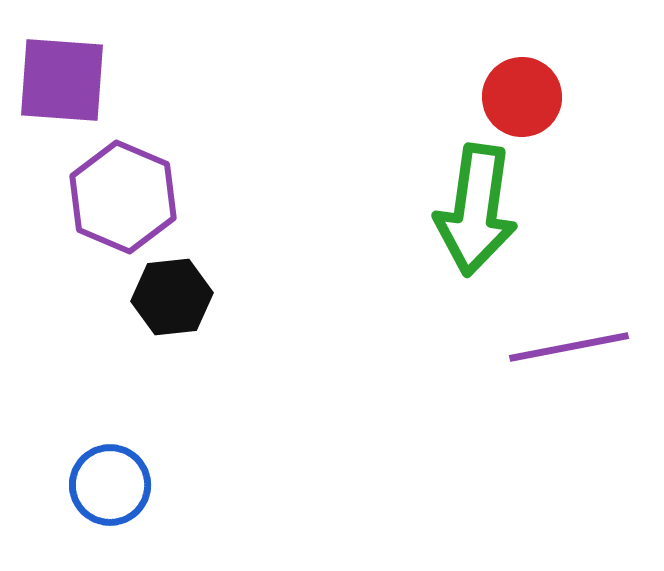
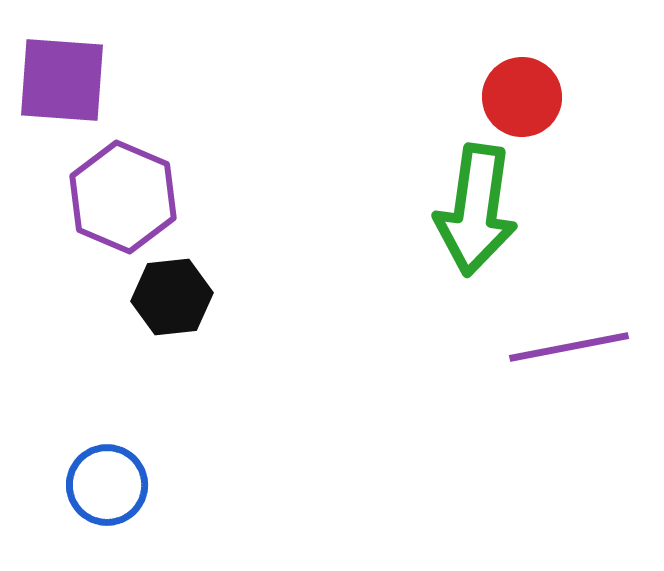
blue circle: moved 3 px left
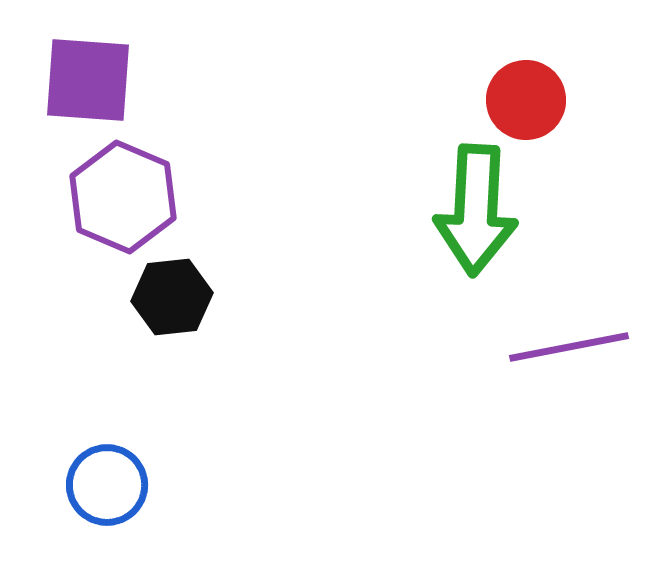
purple square: moved 26 px right
red circle: moved 4 px right, 3 px down
green arrow: rotated 5 degrees counterclockwise
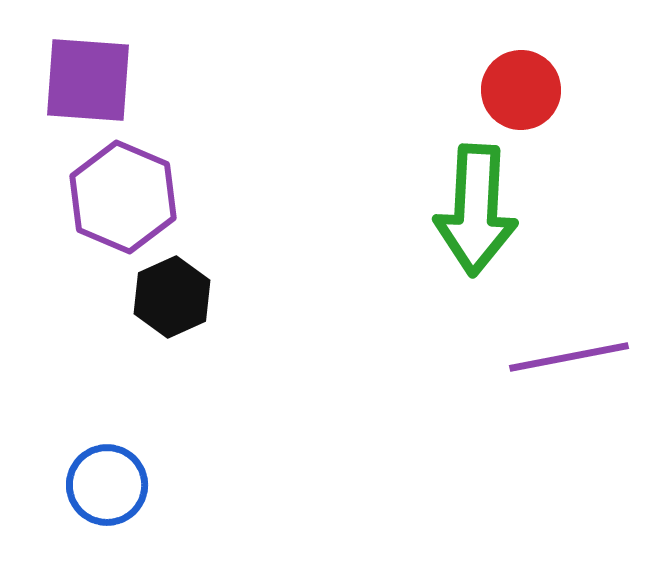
red circle: moved 5 px left, 10 px up
black hexagon: rotated 18 degrees counterclockwise
purple line: moved 10 px down
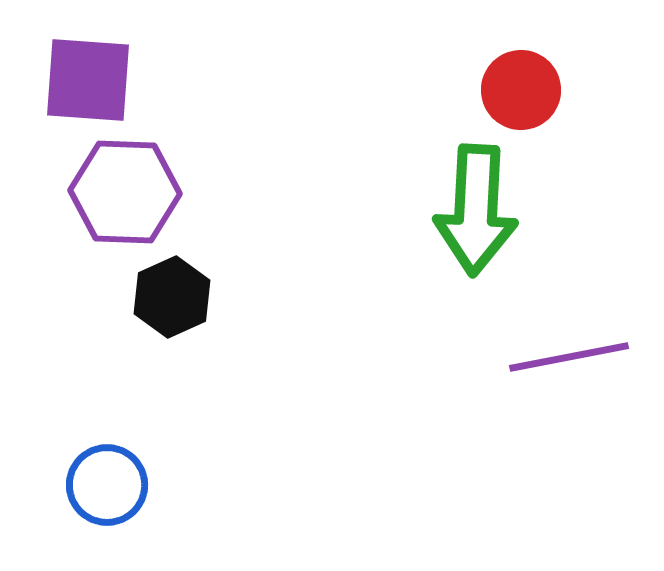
purple hexagon: moved 2 px right, 5 px up; rotated 21 degrees counterclockwise
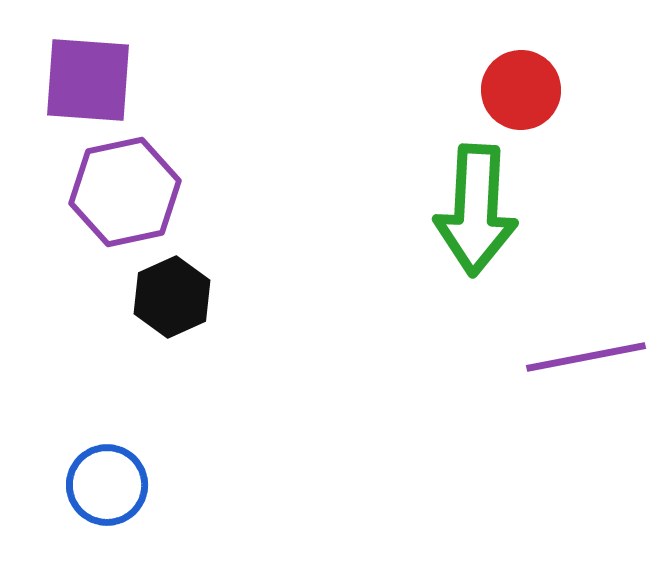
purple hexagon: rotated 14 degrees counterclockwise
purple line: moved 17 px right
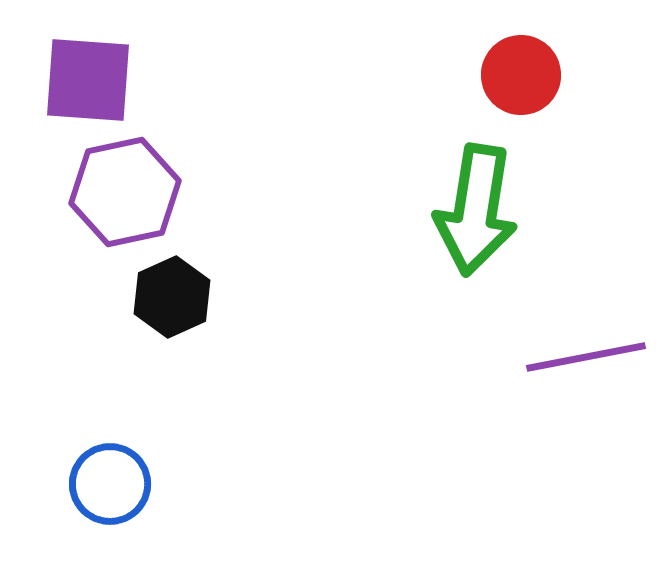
red circle: moved 15 px up
green arrow: rotated 6 degrees clockwise
blue circle: moved 3 px right, 1 px up
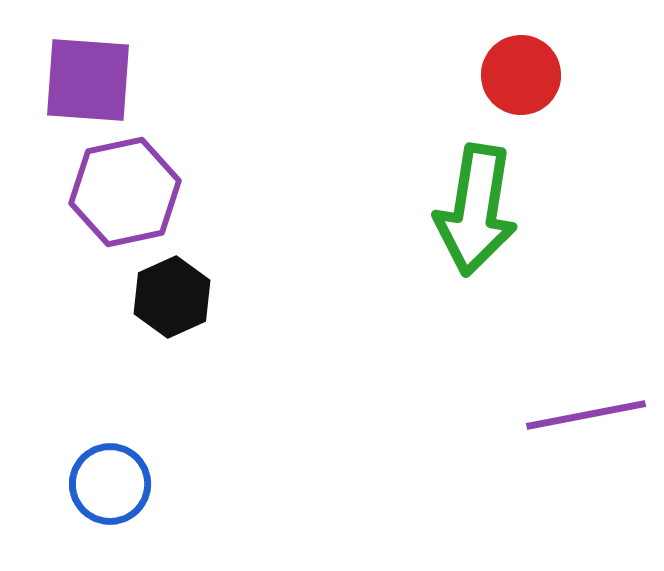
purple line: moved 58 px down
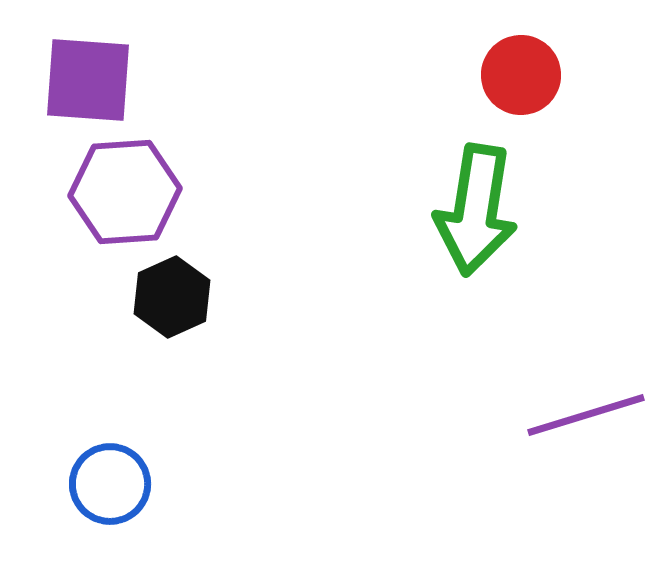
purple hexagon: rotated 8 degrees clockwise
purple line: rotated 6 degrees counterclockwise
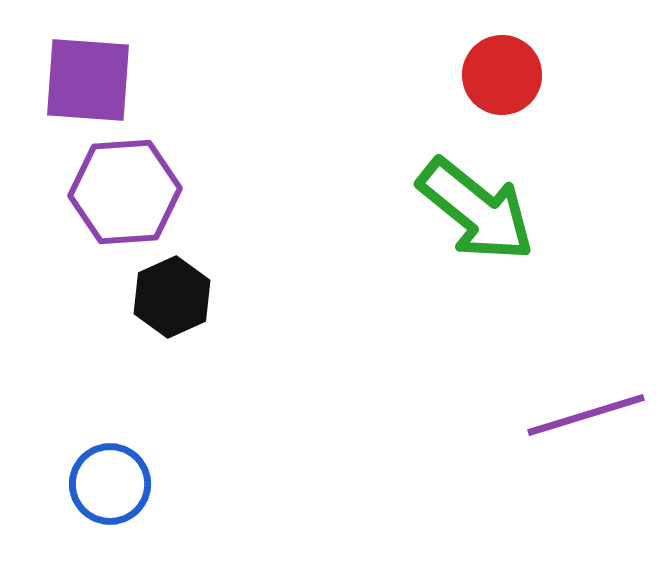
red circle: moved 19 px left
green arrow: rotated 60 degrees counterclockwise
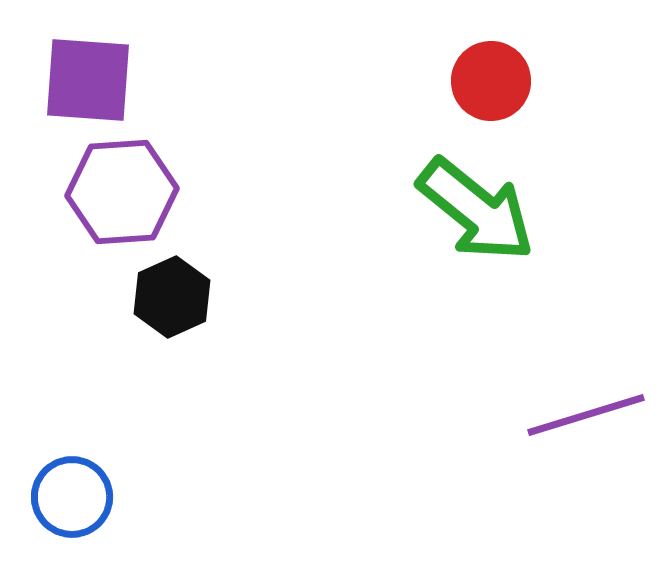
red circle: moved 11 px left, 6 px down
purple hexagon: moved 3 px left
blue circle: moved 38 px left, 13 px down
